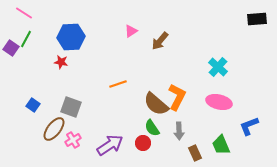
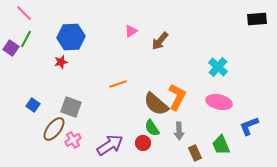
pink line: rotated 12 degrees clockwise
red star: rotated 24 degrees counterclockwise
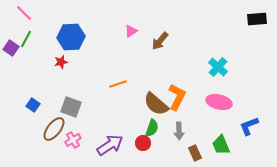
green semicircle: rotated 126 degrees counterclockwise
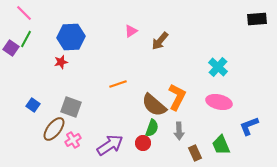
brown semicircle: moved 2 px left, 1 px down
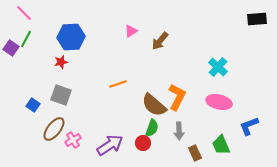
gray square: moved 10 px left, 12 px up
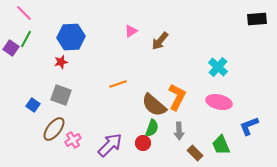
purple arrow: rotated 12 degrees counterclockwise
brown rectangle: rotated 21 degrees counterclockwise
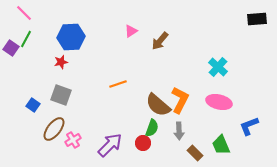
orange L-shape: moved 3 px right, 3 px down
brown semicircle: moved 4 px right
